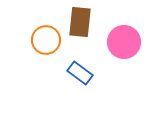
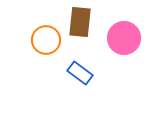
pink circle: moved 4 px up
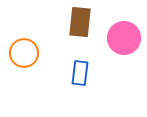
orange circle: moved 22 px left, 13 px down
blue rectangle: rotated 60 degrees clockwise
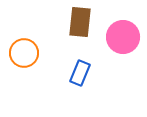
pink circle: moved 1 px left, 1 px up
blue rectangle: rotated 15 degrees clockwise
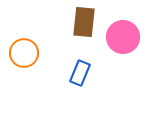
brown rectangle: moved 4 px right
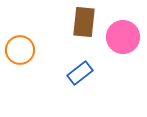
orange circle: moved 4 px left, 3 px up
blue rectangle: rotated 30 degrees clockwise
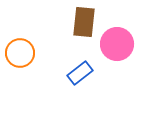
pink circle: moved 6 px left, 7 px down
orange circle: moved 3 px down
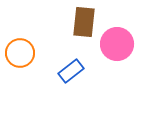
blue rectangle: moved 9 px left, 2 px up
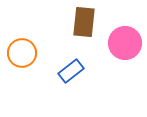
pink circle: moved 8 px right, 1 px up
orange circle: moved 2 px right
